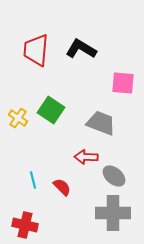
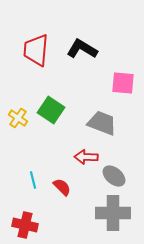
black L-shape: moved 1 px right
gray trapezoid: moved 1 px right
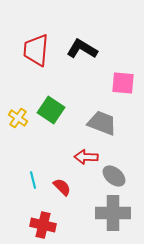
red cross: moved 18 px right
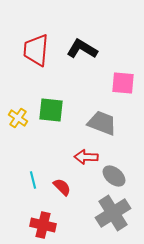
green square: rotated 28 degrees counterclockwise
gray cross: rotated 32 degrees counterclockwise
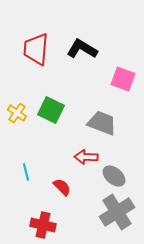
red trapezoid: moved 1 px up
pink square: moved 4 px up; rotated 15 degrees clockwise
green square: rotated 20 degrees clockwise
yellow cross: moved 1 px left, 5 px up
cyan line: moved 7 px left, 8 px up
gray cross: moved 4 px right, 1 px up
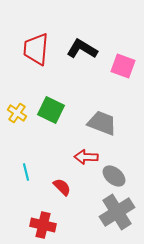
pink square: moved 13 px up
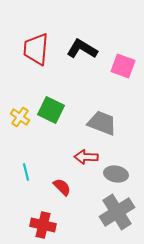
yellow cross: moved 3 px right, 4 px down
gray ellipse: moved 2 px right, 2 px up; rotated 30 degrees counterclockwise
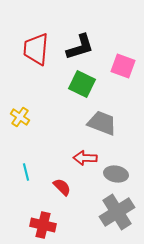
black L-shape: moved 2 px left, 2 px up; rotated 132 degrees clockwise
green square: moved 31 px right, 26 px up
red arrow: moved 1 px left, 1 px down
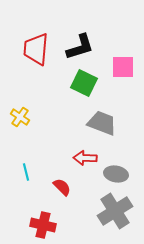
pink square: moved 1 px down; rotated 20 degrees counterclockwise
green square: moved 2 px right, 1 px up
gray cross: moved 2 px left, 1 px up
